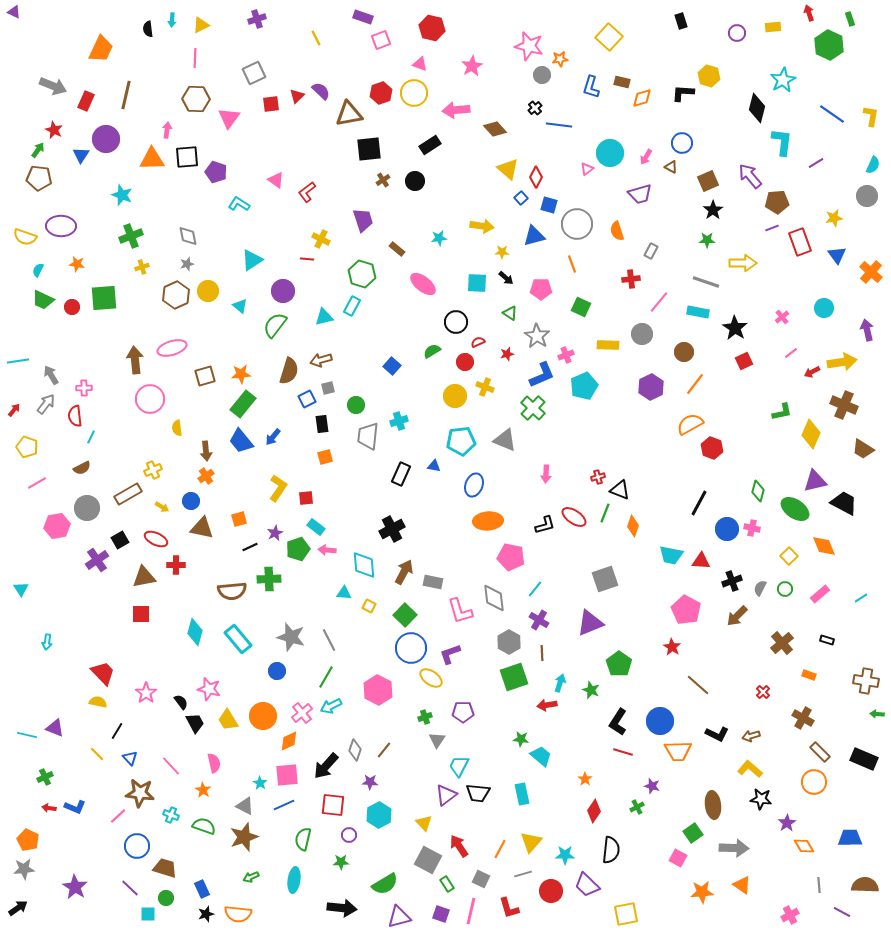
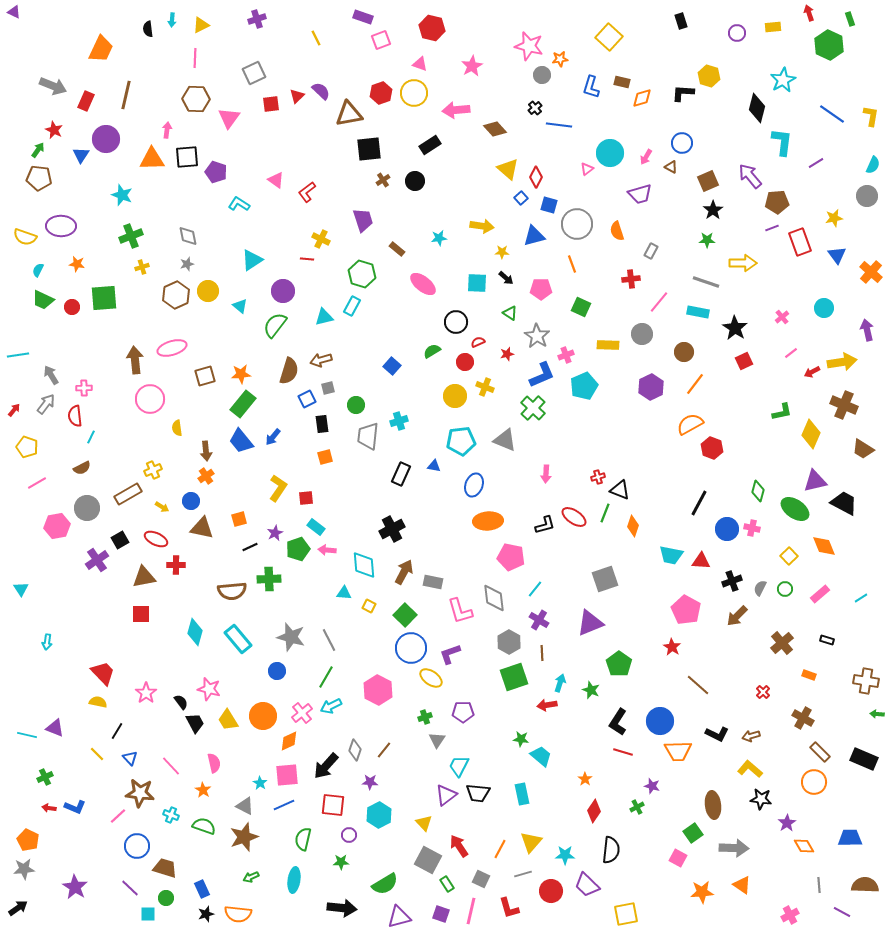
cyan line at (18, 361): moved 6 px up
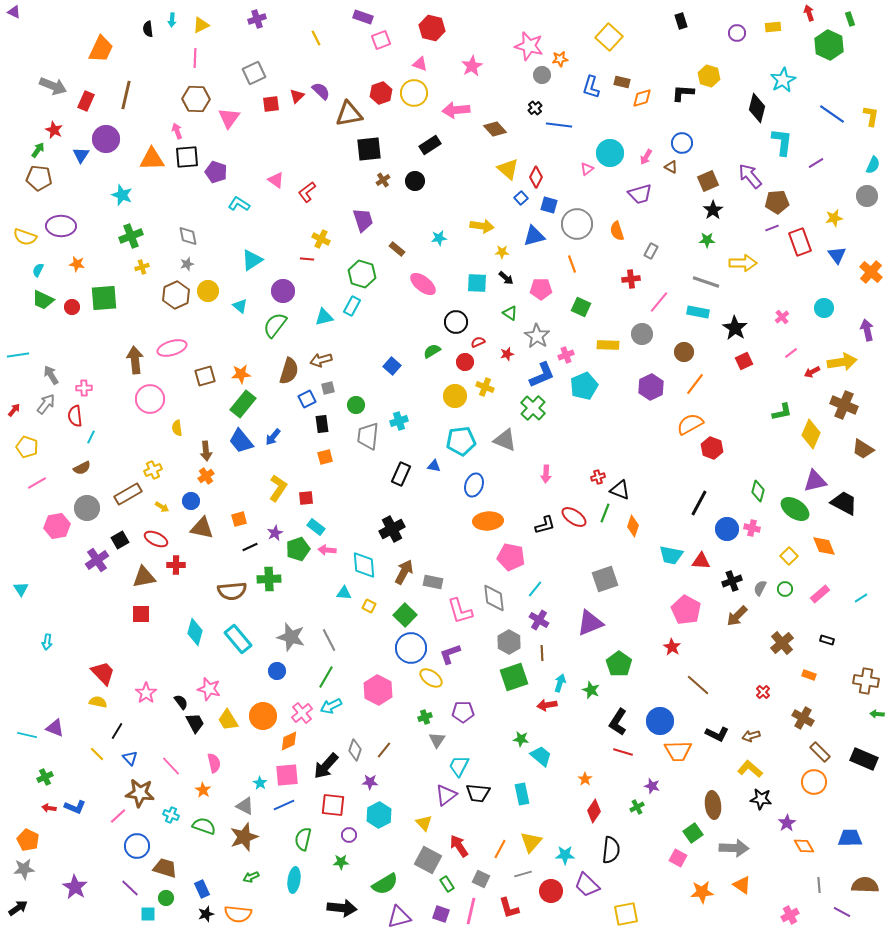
pink arrow at (167, 130): moved 10 px right, 1 px down; rotated 28 degrees counterclockwise
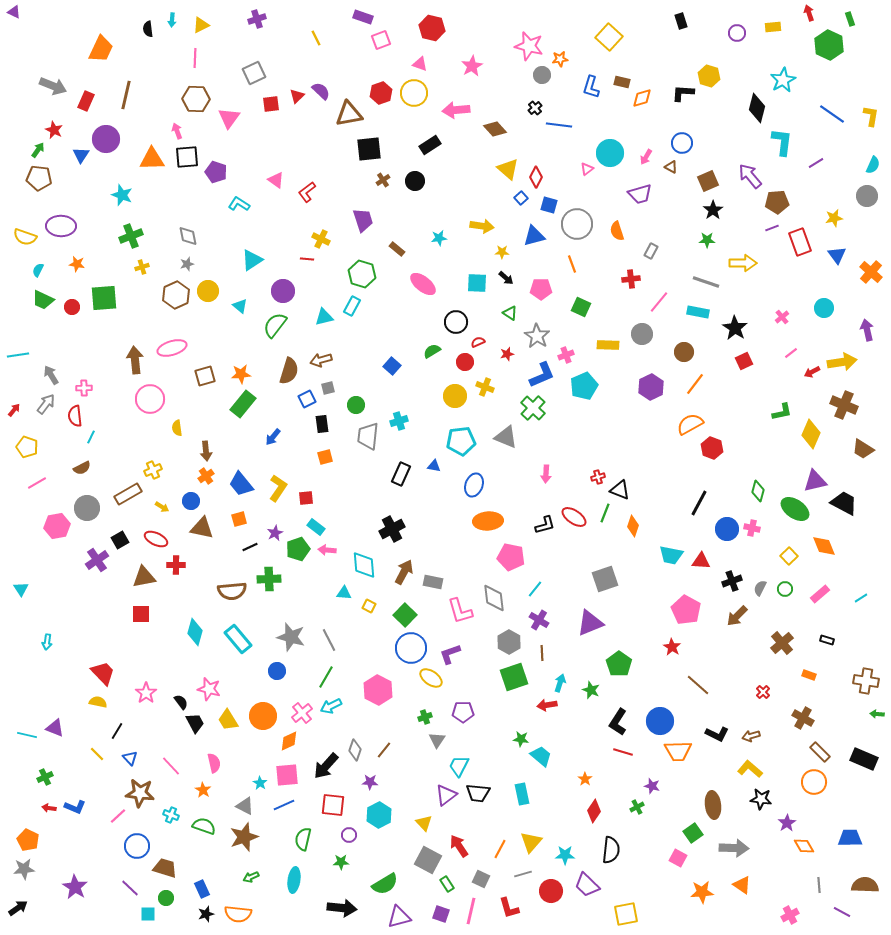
gray triangle at (505, 440): moved 1 px right, 3 px up
blue trapezoid at (241, 441): moved 43 px down
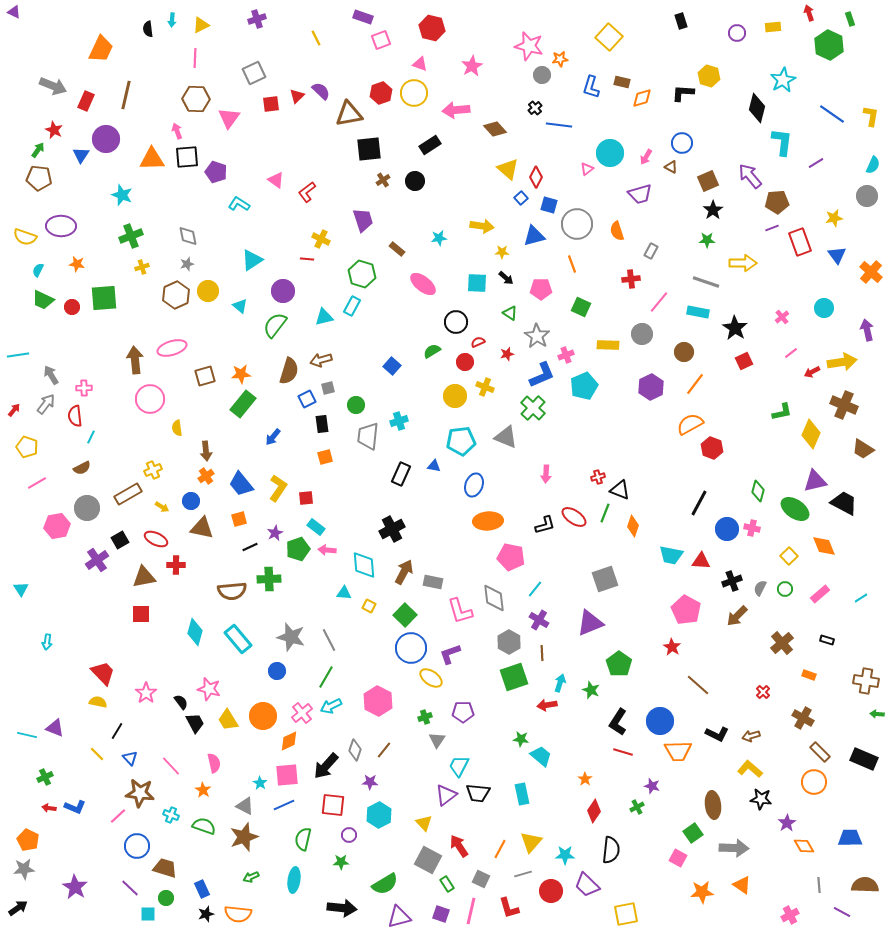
pink hexagon at (378, 690): moved 11 px down
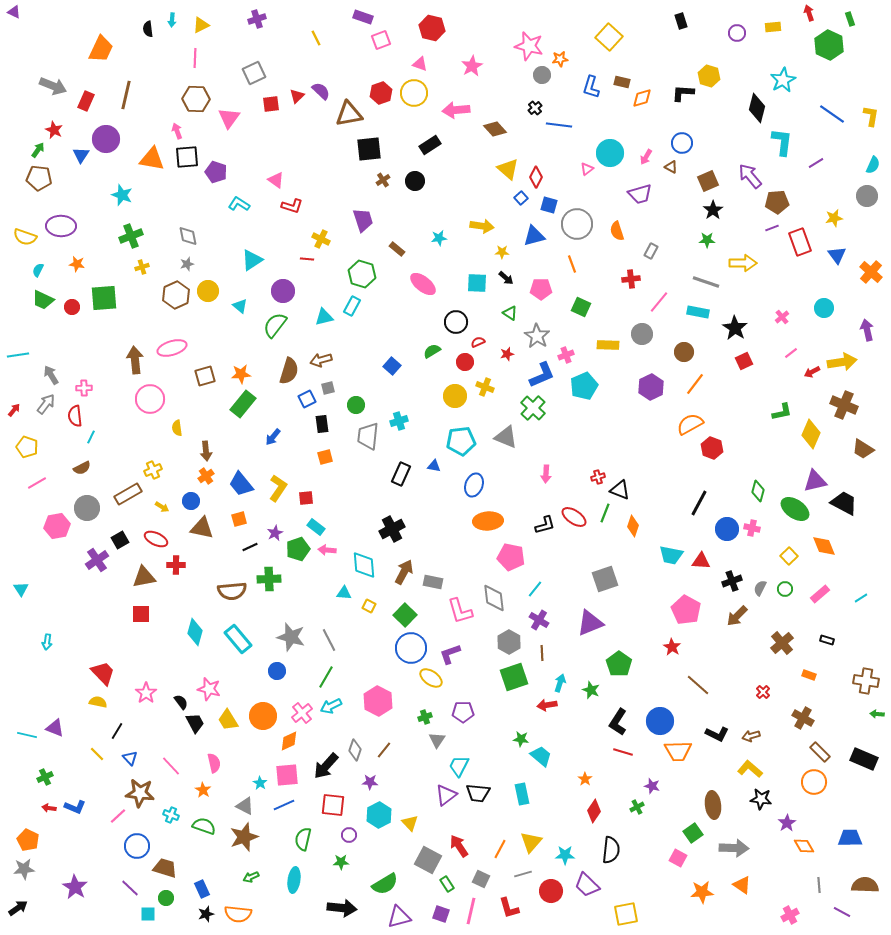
orange triangle at (152, 159): rotated 12 degrees clockwise
red L-shape at (307, 192): moved 15 px left, 14 px down; rotated 125 degrees counterclockwise
yellow triangle at (424, 823): moved 14 px left
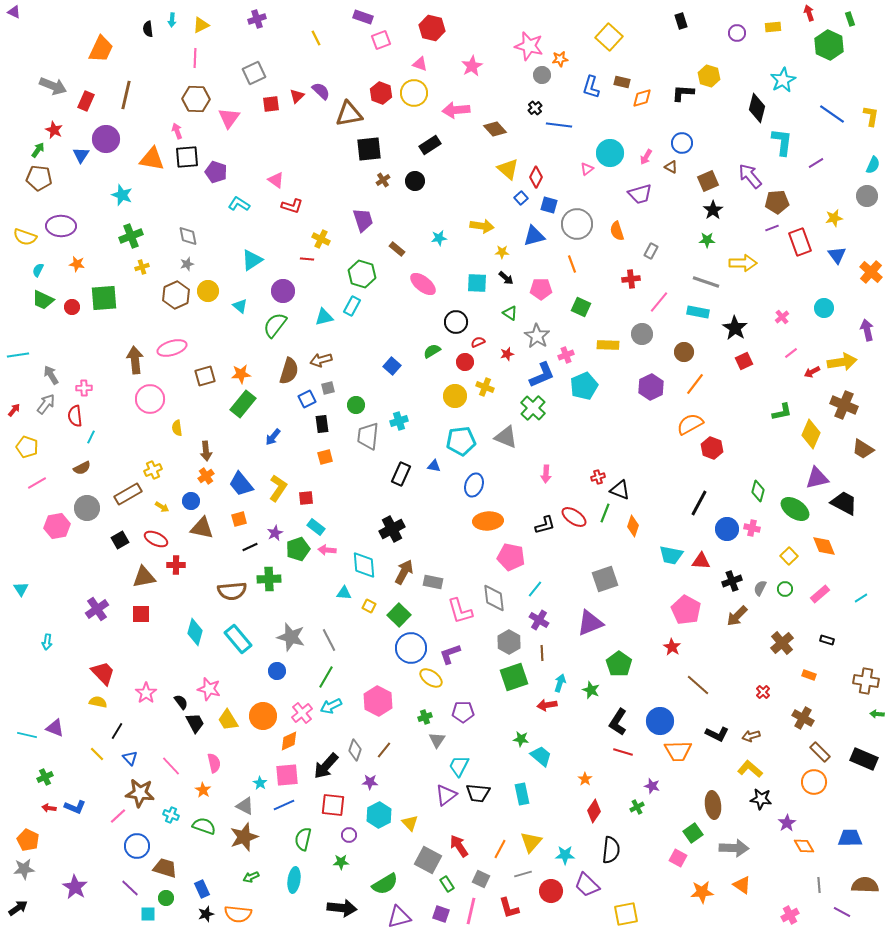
red hexagon at (381, 93): rotated 20 degrees counterclockwise
purple triangle at (815, 481): moved 2 px right, 3 px up
purple cross at (97, 560): moved 49 px down
green square at (405, 615): moved 6 px left
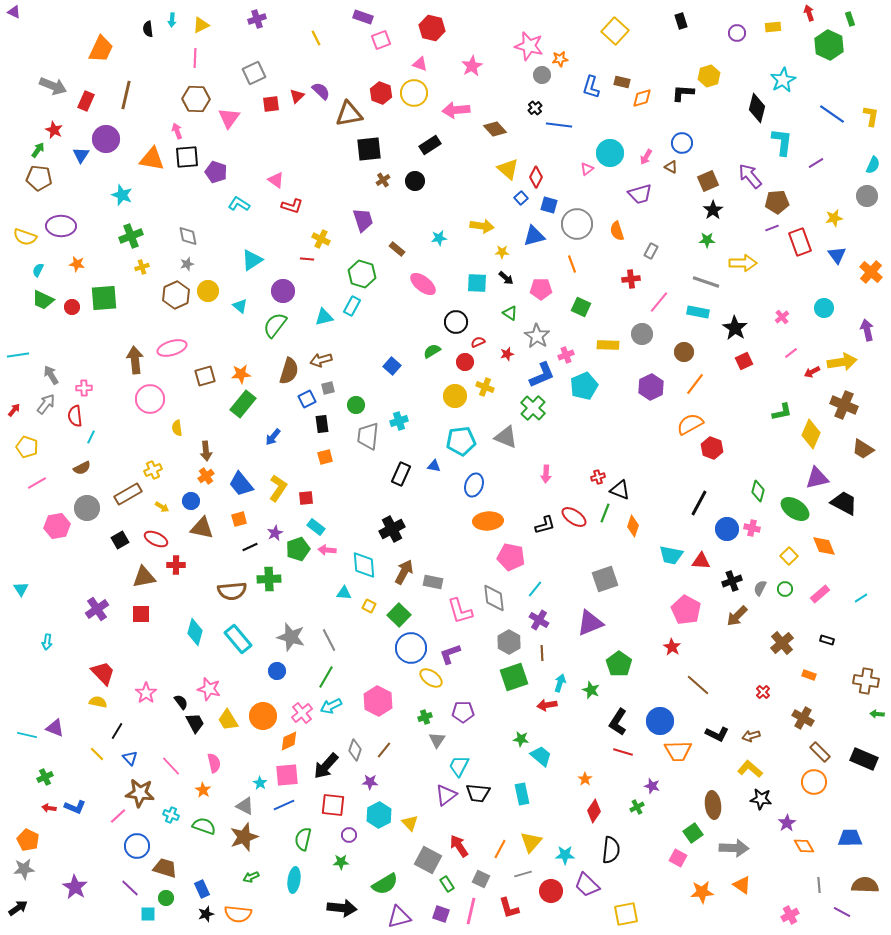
yellow square at (609, 37): moved 6 px right, 6 px up
yellow hexagon at (709, 76): rotated 25 degrees clockwise
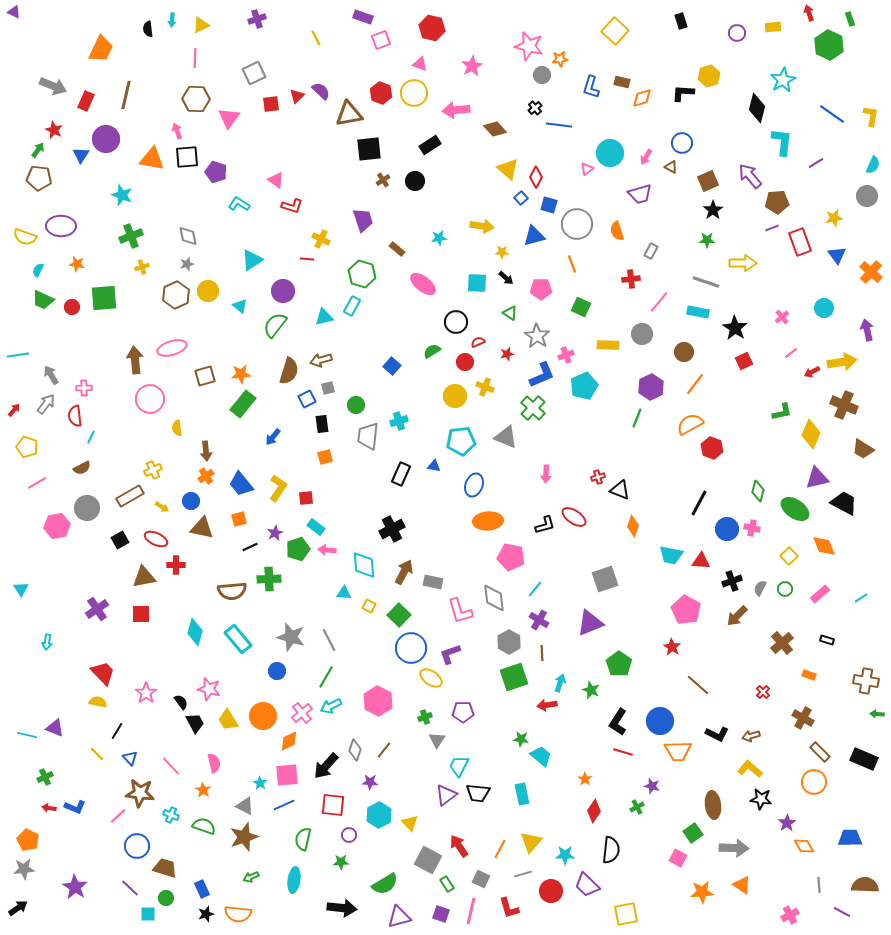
brown rectangle at (128, 494): moved 2 px right, 2 px down
green line at (605, 513): moved 32 px right, 95 px up
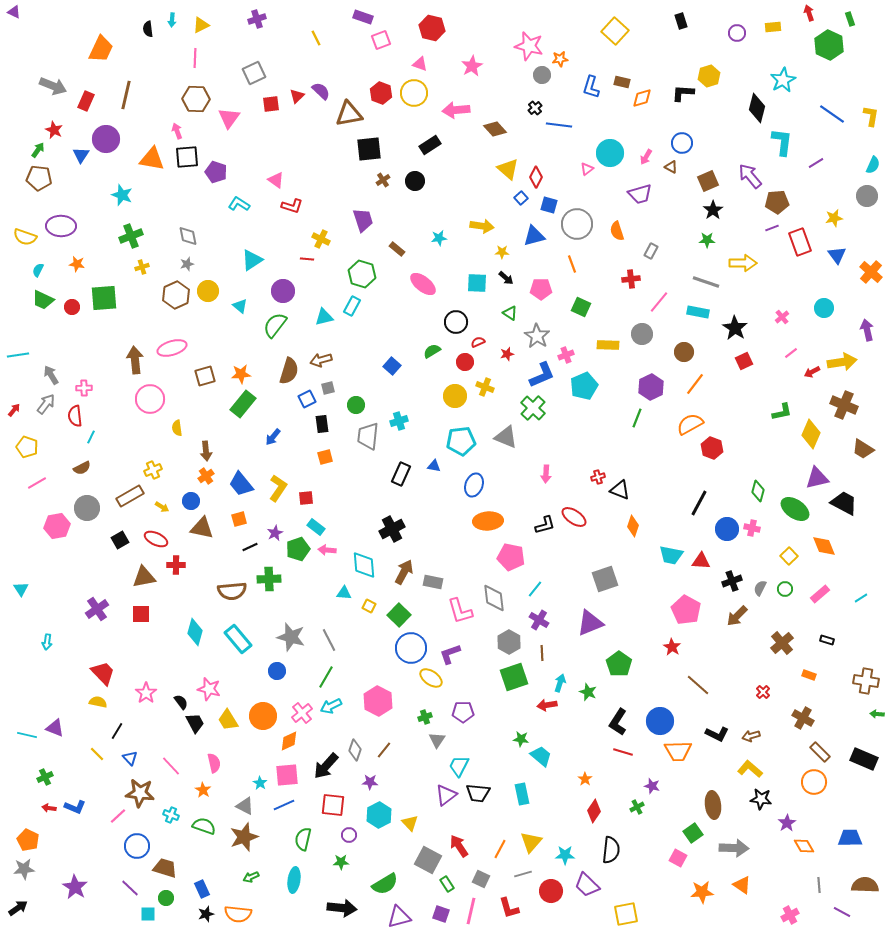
green star at (591, 690): moved 3 px left, 2 px down
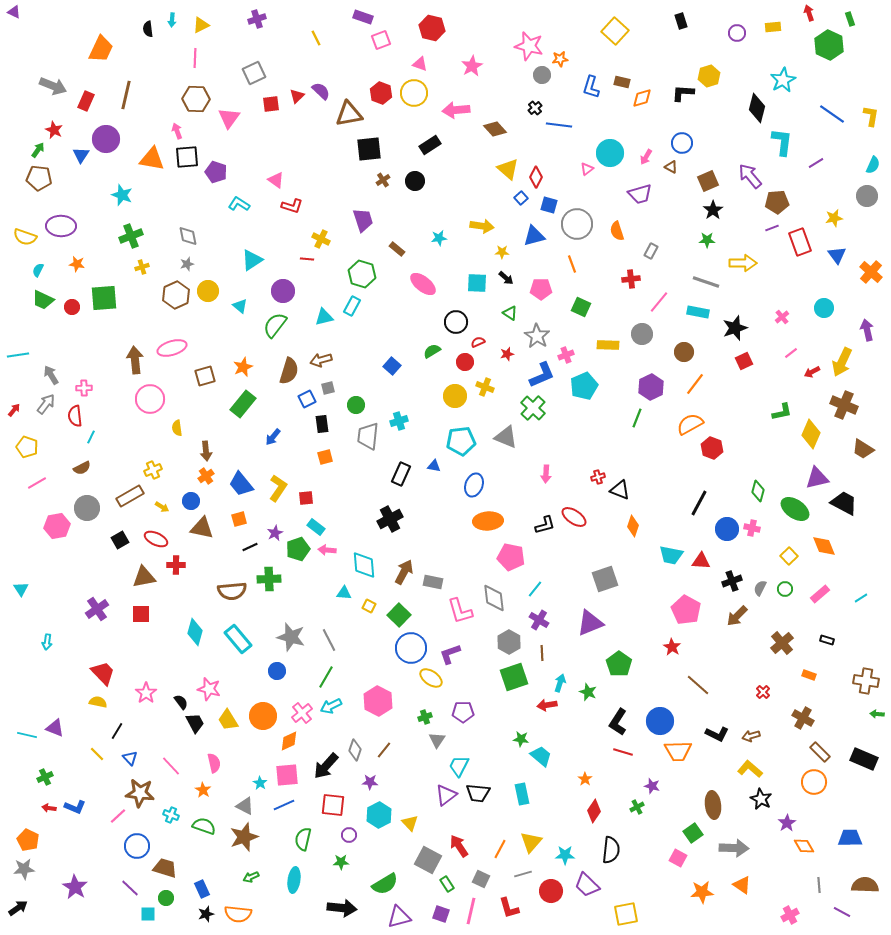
black star at (735, 328): rotated 20 degrees clockwise
yellow arrow at (842, 362): rotated 124 degrees clockwise
orange star at (241, 374): moved 2 px right, 7 px up; rotated 18 degrees counterclockwise
black cross at (392, 529): moved 2 px left, 10 px up
black star at (761, 799): rotated 20 degrees clockwise
